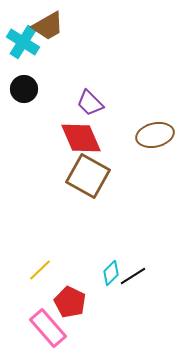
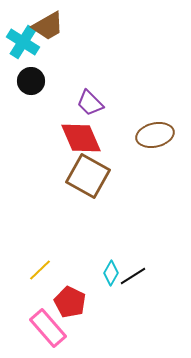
black circle: moved 7 px right, 8 px up
cyan diamond: rotated 15 degrees counterclockwise
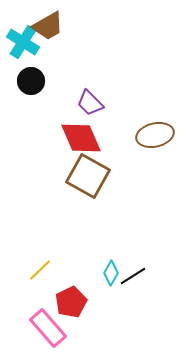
red pentagon: moved 1 px right; rotated 20 degrees clockwise
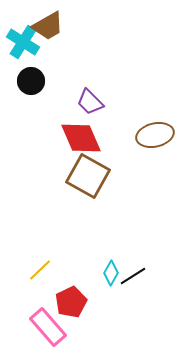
purple trapezoid: moved 1 px up
pink rectangle: moved 1 px up
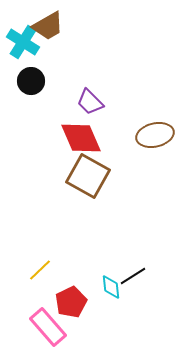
cyan diamond: moved 14 px down; rotated 35 degrees counterclockwise
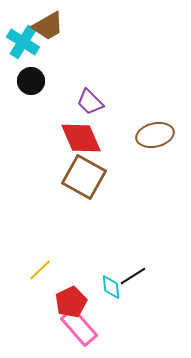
brown square: moved 4 px left, 1 px down
pink rectangle: moved 31 px right
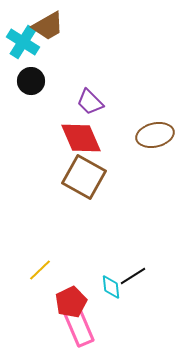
pink rectangle: rotated 18 degrees clockwise
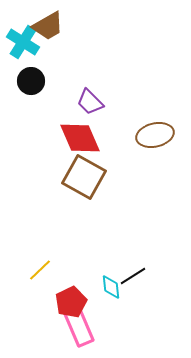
red diamond: moved 1 px left
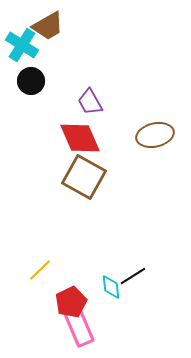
cyan cross: moved 1 px left, 3 px down
purple trapezoid: rotated 16 degrees clockwise
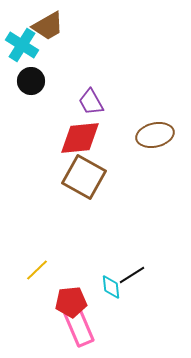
purple trapezoid: moved 1 px right
red diamond: rotated 72 degrees counterclockwise
yellow line: moved 3 px left
black line: moved 1 px left, 1 px up
red pentagon: rotated 20 degrees clockwise
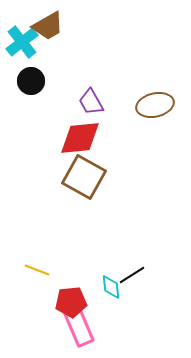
cyan cross: moved 3 px up; rotated 20 degrees clockwise
brown ellipse: moved 30 px up
yellow line: rotated 65 degrees clockwise
